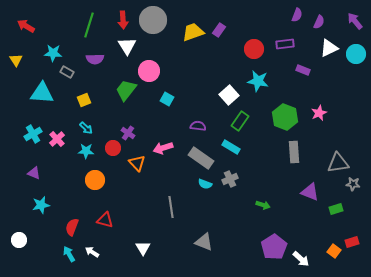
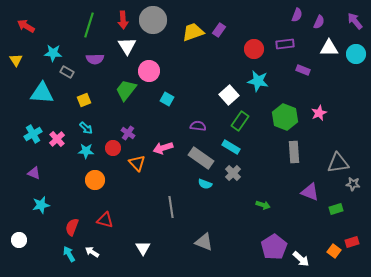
white triangle at (329, 48): rotated 24 degrees clockwise
gray cross at (230, 179): moved 3 px right, 6 px up; rotated 21 degrees counterclockwise
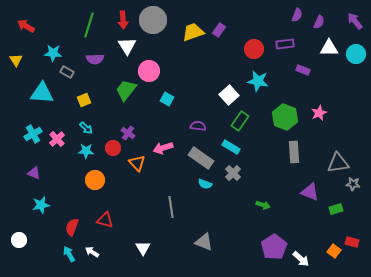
red rectangle at (352, 242): rotated 32 degrees clockwise
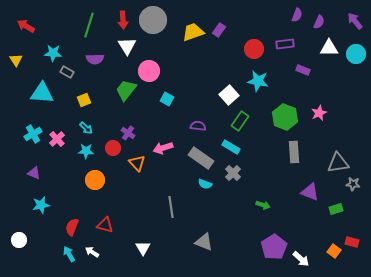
red triangle at (105, 220): moved 5 px down
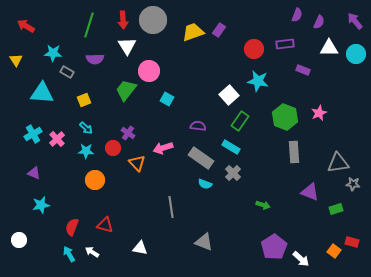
white triangle at (143, 248): moved 3 px left; rotated 49 degrees counterclockwise
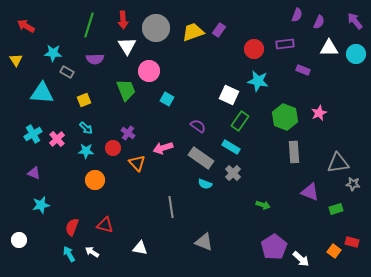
gray circle at (153, 20): moved 3 px right, 8 px down
green trapezoid at (126, 90): rotated 120 degrees clockwise
white square at (229, 95): rotated 24 degrees counterclockwise
purple semicircle at (198, 126): rotated 28 degrees clockwise
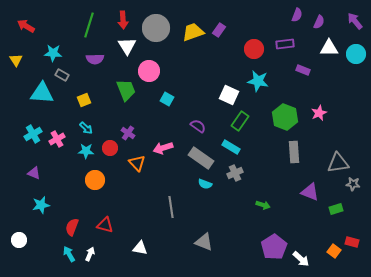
gray rectangle at (67, 72): moved 5 px left, 3 px down
pink cross at (57, 139): rotated 14 degrees clockwise
red circle at (113, 148): moved 3 px left
gray cross at (233, 173): moved 2 px right; rotated 21 degrees clockwise
white arrow at (92, 252): moved 2 px left, 2 px down; rotated 80 degrees clockwise
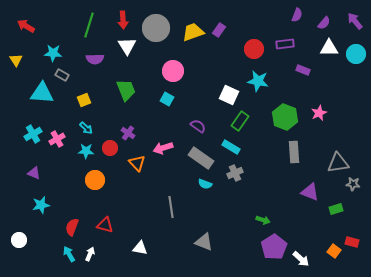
purple semicircle at (319, 22): moved 5 px right, 1 px down; rotated 16 degrees clockwise
pink circle at (149, 71): moved 24 px right
green arrow at (263, 205): moved 15 px down
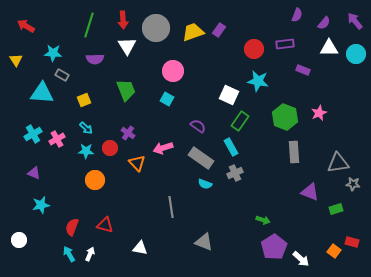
cyan rectangle at (231, 147): rotated 30 degrees clockwise
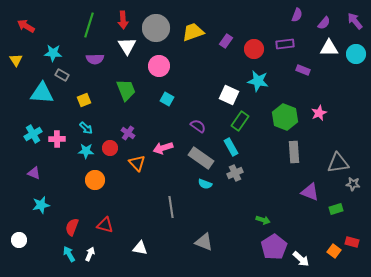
purple rectangle at (219, 30): moved 7 px right, 11 px down
pink circle at (173, 71): moved 14 px left, 5 px up
pink cross at (57, 139): rotated 28 degrees clockwise
